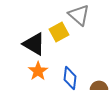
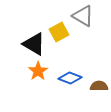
gray triangle: moved 4 px right, 1 px down; rotated 10 degrees counterclockwise
blue diamond: rotated 75 degrees counterclockwise
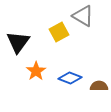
black triangle: moved 16 px left, 2 px up; rotated 35 degrees clockwise
orange star: moved 2 px left
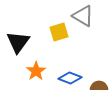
yellow square: rotated 12 degrees clockwise
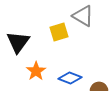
brown semicircle: moved 1 px down
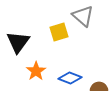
gray triangle: rotated 10 degrees clockwise
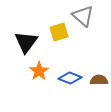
black triangle: moved 8 px right
orange star: moved 3 px right
brown semicircle: moved 7 px up
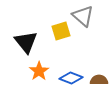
yellow square: moved 2 px right, 1 px up
black triangle: rotated 15 degrees counterclockwise
blue diamond: moved 1 px right
